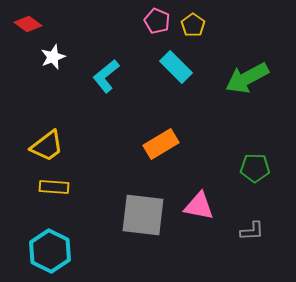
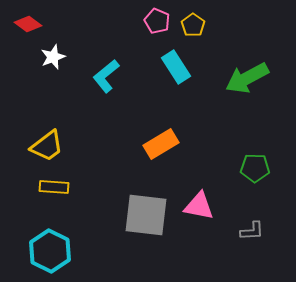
cyan rectangle: rotated 12 degrees clockwise
gray square: moved 3 px right
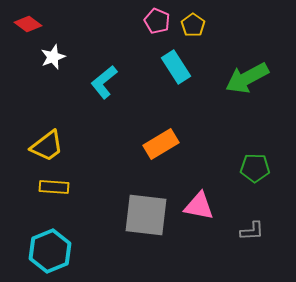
cyan L-shape: moved 2 px left, 6 px down
cyan hexagon: rotated 12 degrees clockwise
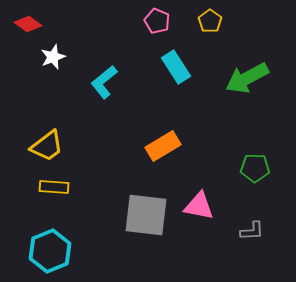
yellow pentagon: moved 17 px right, 4 px up
orange rectangle: moved 2 px right, 2 px down
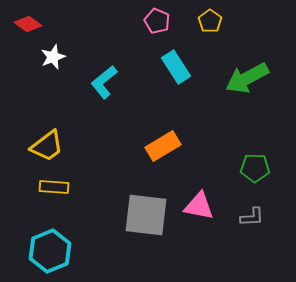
gray L-shape: moved 14 px up
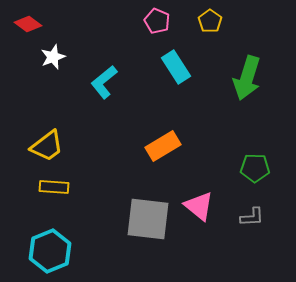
green arrow: rotated 45 degrees counterclockwise
pink triangle: rotated 28 degrees clockwise
gray square: moved 2 px right, 4 px down
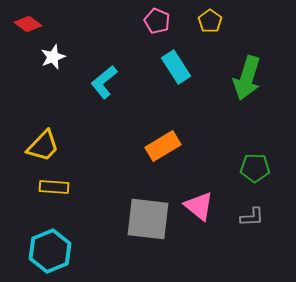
yellow trapezoid: moved 4 px left; rotated 9 degrees counterclockwise
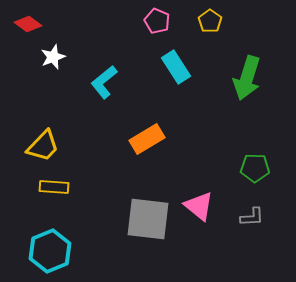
orange rectangle: moved 16 px left, 7 px up
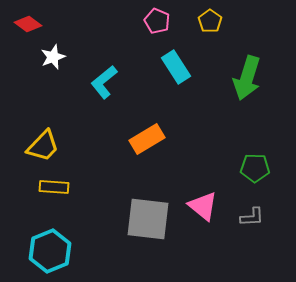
pink triangle: moved 4 px right
